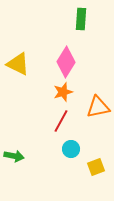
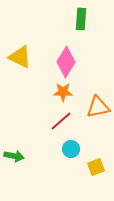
yellow triangle: moved 2 px right, 7 px up
orange star: rotated 18 degrees clockwise
red line: rotated 20 degrees clockwise
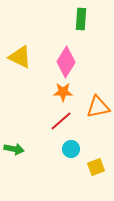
green arrow: moved 7 px up
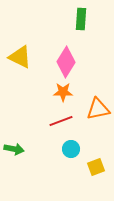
orange triangle: moved 2 px down
red line: rotated 20 degrees clockwise
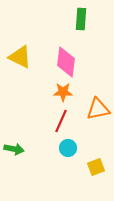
pink diamond: rotated 24 degrees counterclockwise
red line: rotated 45 degrees counterclockwise
cyan circle: moved 3 px left, 1 px up
